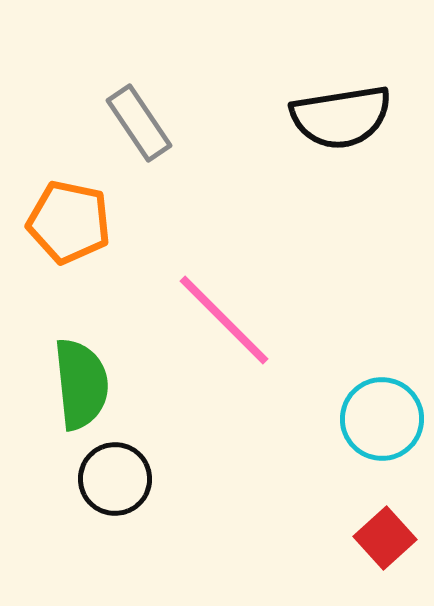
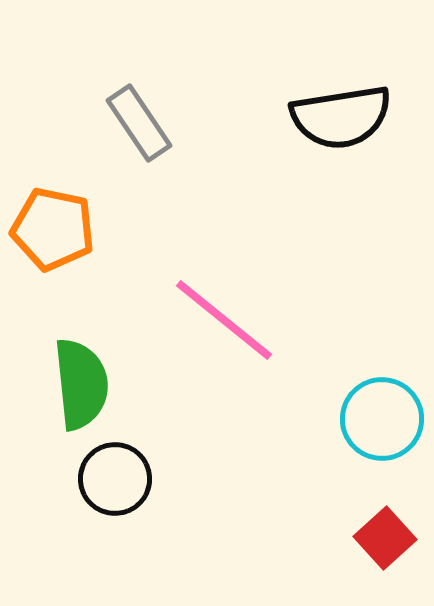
orange pentagon: moved 16 px left, 7 px down
pink line: rotated 6 degrees counterclockwise
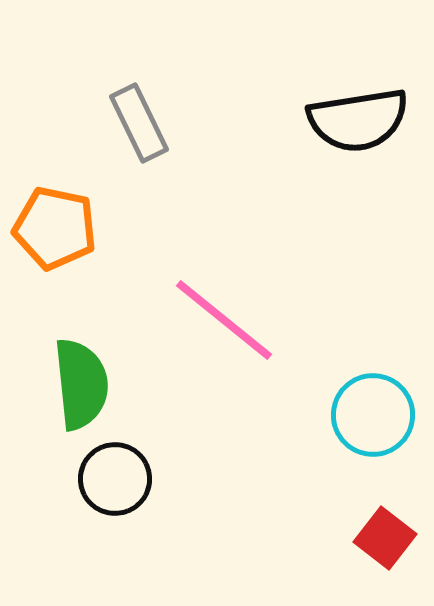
black semicircle: moved 17 px right, 3 px down
gray rectangle: rotated 8 degrees clockwise
orange pentagon: moved 2 px right, 1 px up
cyan circle: moved 9 px left, 4 px up
red square: rotated 10 degrees counterclockwise
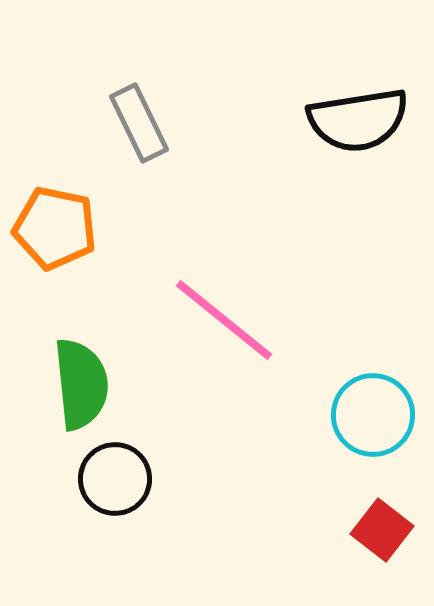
red square: moved 3 px left, 8 px up
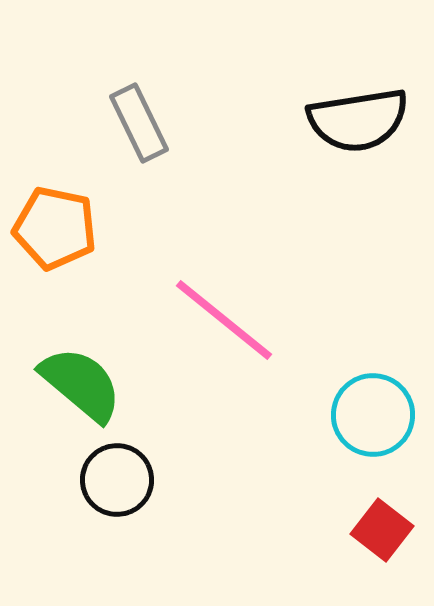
green semicircle: rotated 44 degrees counterclockwise
black circle: moved 2 px right, 1 px down
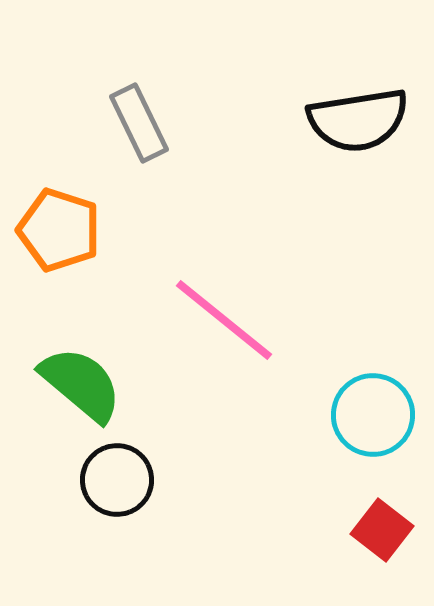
orange pentagon: moved 4 px right, 2 px down; rotated 6 degrees clockwise
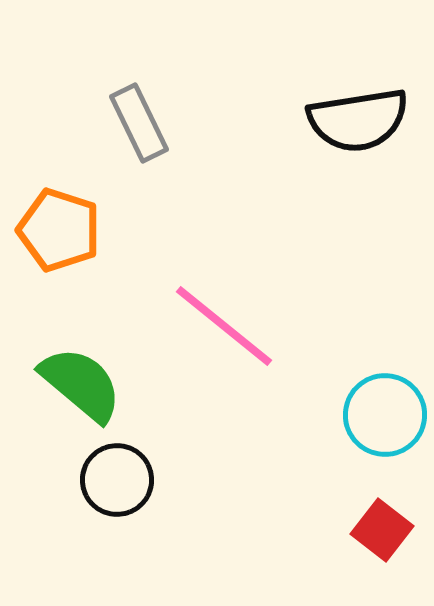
pink line: moved 6 px down
cyan circle: moved 12 px right
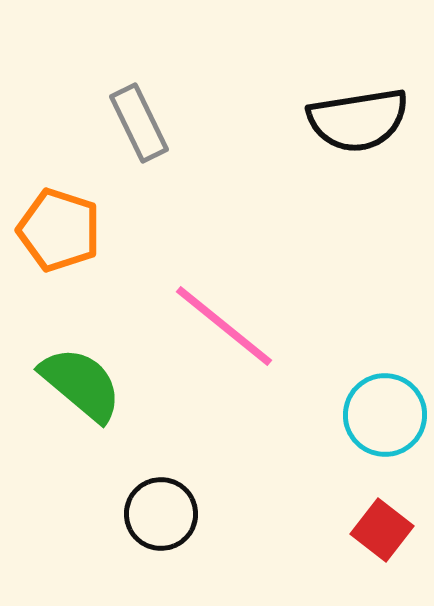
black circle: moved 44 px right, 34 px down
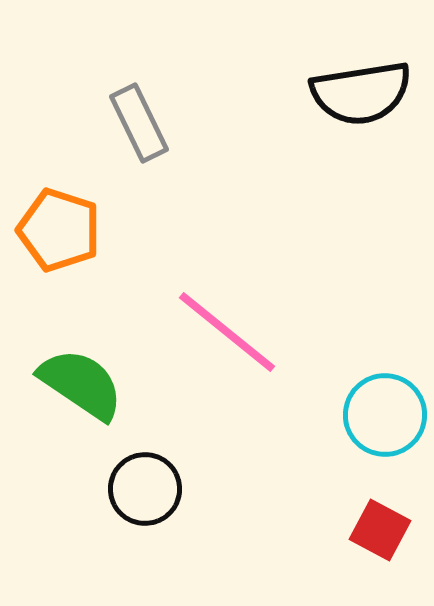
black semicircle: moved 3 px right, 27 px up
pink line: moved 3 px right, 6 px down
green semicircle: rotated 6 degrees counterclockwise
black circle: moved 16 px left, 25 px up
red square: moved 2 px left; rotated 10 degrees counterclockwise
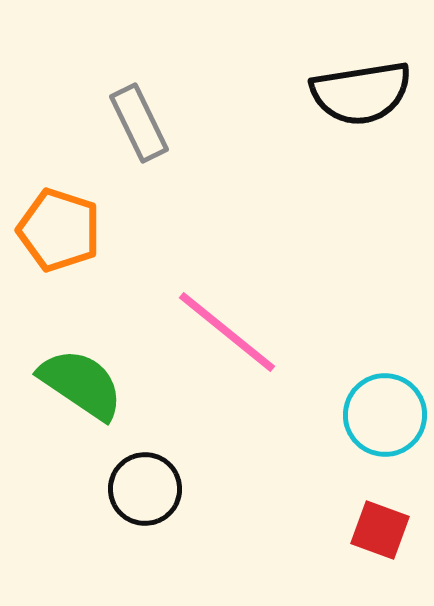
red square: rotated 8 degrees counterclockwise
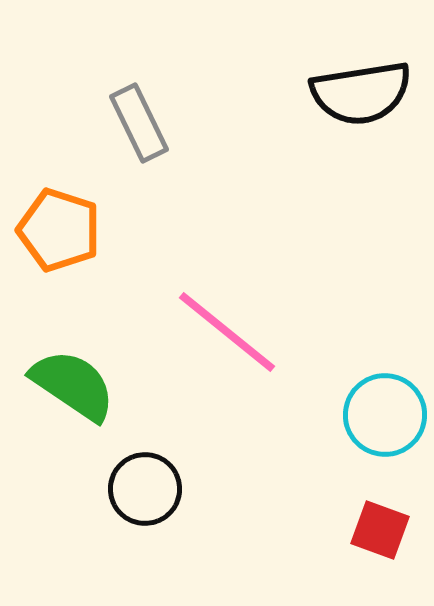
green semicircle: moved 8 px left, 1 px down
